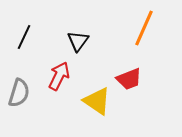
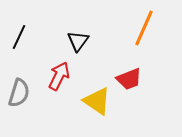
black line: moved 5 px left
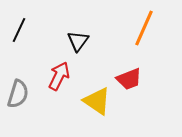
black line: moved 7 px up
gray semicircle: moved 1 px left, 1 px down
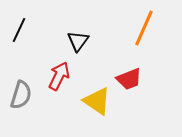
gray semicircle: moved 3 px right, 1 px down
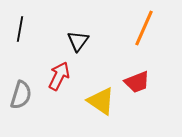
black line: moved 1 px right, 1 px up; rotated 15 degrees counterclockwise
red trapezoid: moved 8 px right, 3 px down
yellow triangle: moved 4 px right
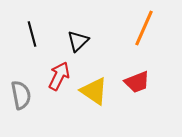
black line: moved 12 px right, 5 px down; rotated 25 degrees counterclockwise
black triangle: rotated 10 degrees clockwise
gray semicircle: rotated 28 degrees counterclockwise
yellow triangle: moved 7 px left, 10 px up
